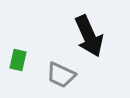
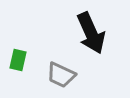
black arrow: moved 2 px right, 3 px up
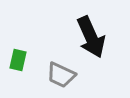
black arrow: moved 4 px down
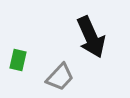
gray trapezoid: moved 1 px left, 2 px down; rotated 72 degrees counterclockwise
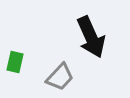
green rectangle: moved 3 px left, 2 px down
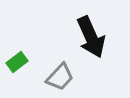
green rectangle: moved 2 px right; rotated 40 degrees clockwise
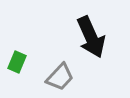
green rectangle: rotated 30 degrees counterclockwise
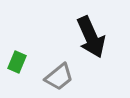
gray trapezoid: moved 1 px left; rotated 8 degrees clockwise
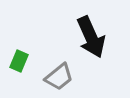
green rectangle: moved 2 px right, 1 px up
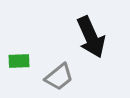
green rectangle: rotated 65 degrees clockwise
